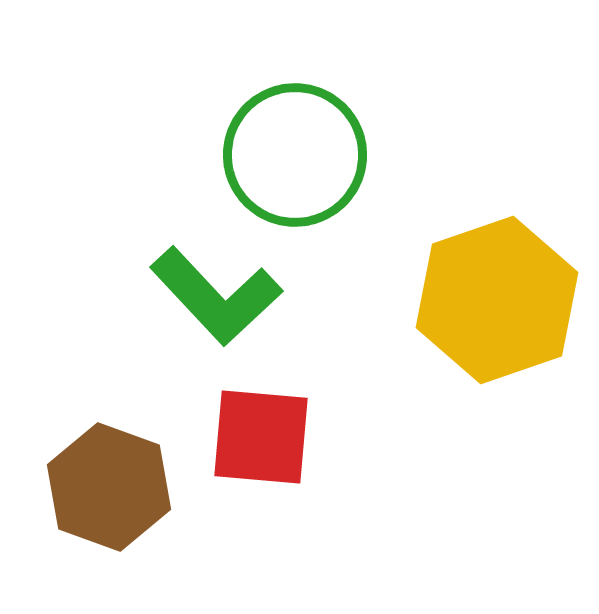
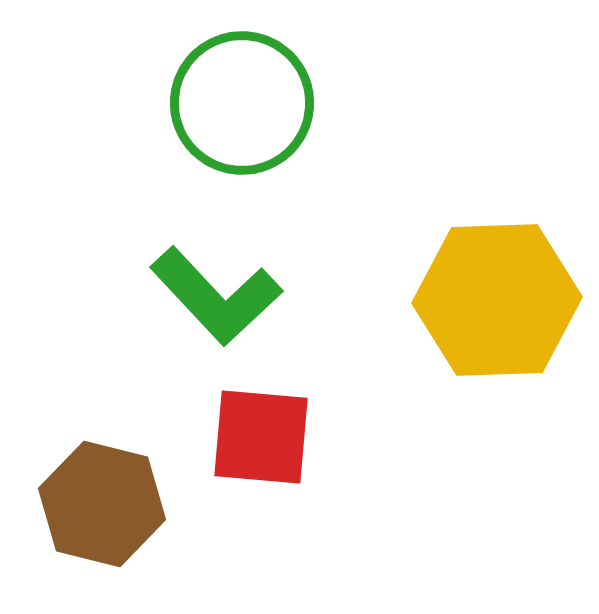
green circle: moved 53 px left, 52 px up
yellow hexagon: rotated 17 degrees clockwise
brown hexagon: moved 7 px left, 17 px down; rotated 6 degrees counterclockwise
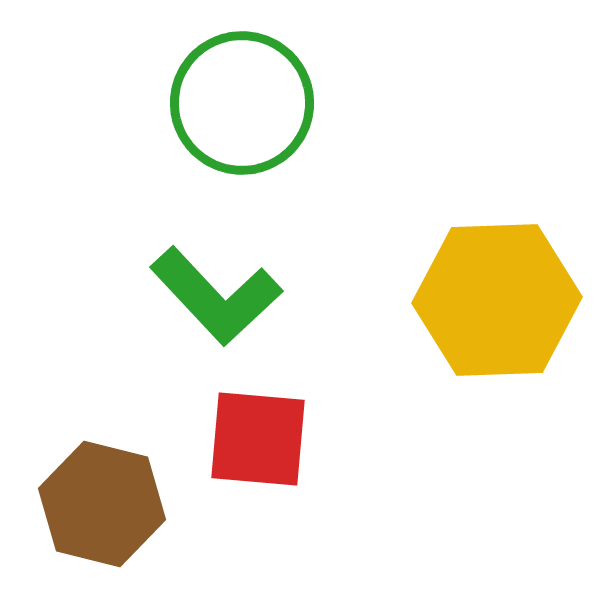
red square: moved 3 px left, 2 px down
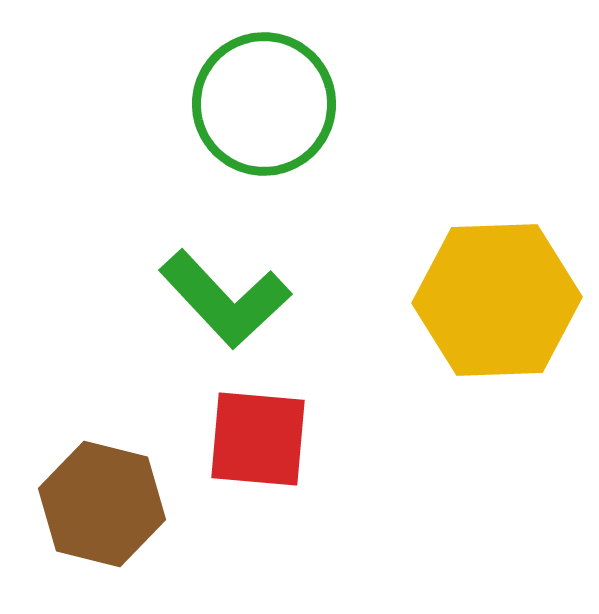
green circle: moved 22 px right, 1 px down
green L-shape: moved 9 px right, 3 px down
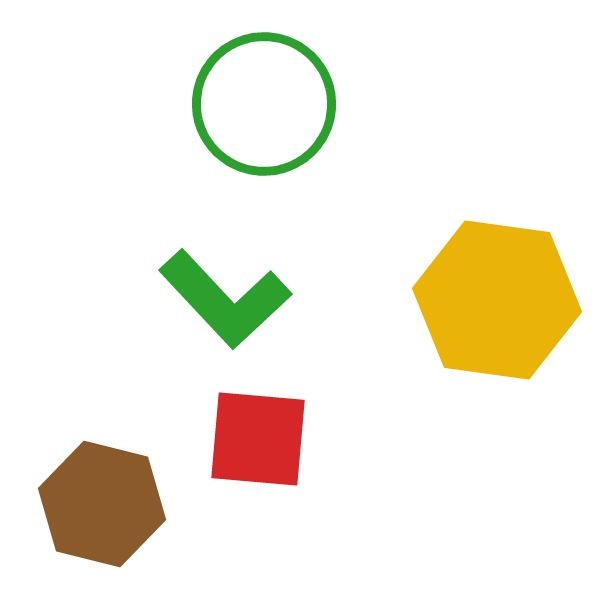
yellow hexagon: rotated 10 degrees clockwise
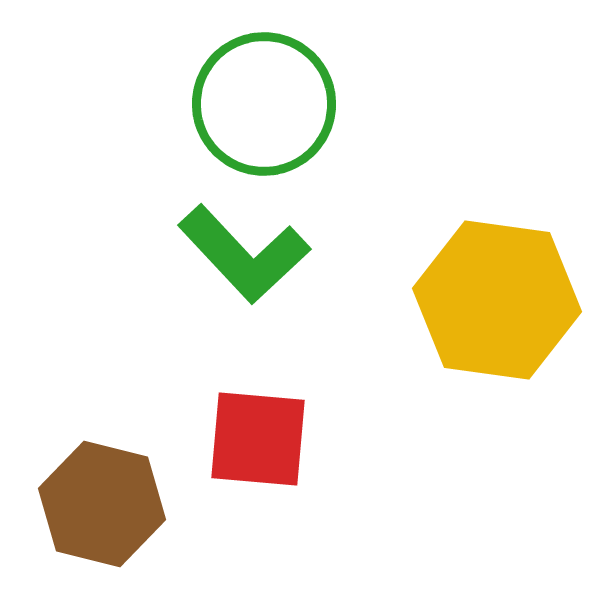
green L-shape: moved 19 px right, 45 px up
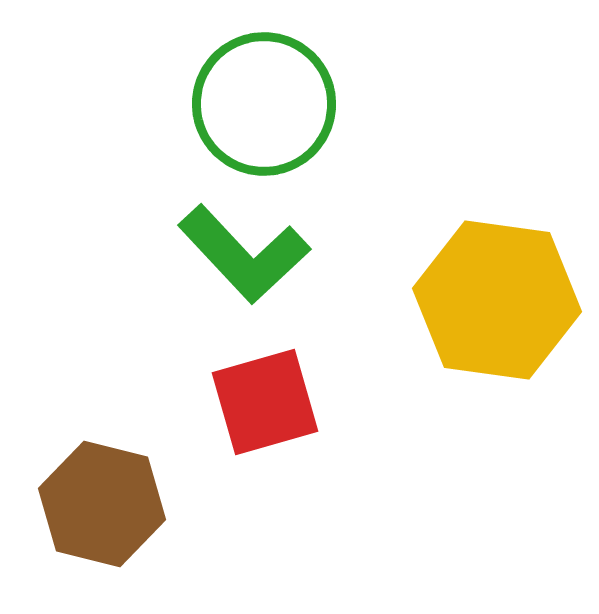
red square: moved 7 px right, 37 px up; rotated 21 degrees counterclockwise
